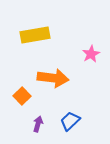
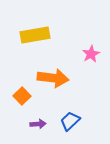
purple arrow: rotated 70 degrees clockwise
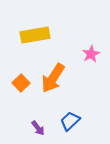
orange arrow: rotated 116 degrees clockwise
orange square: moved 1 px left, 13 px up
purple arrow: moved 4 px down; rotated 56 degrees clockwise
